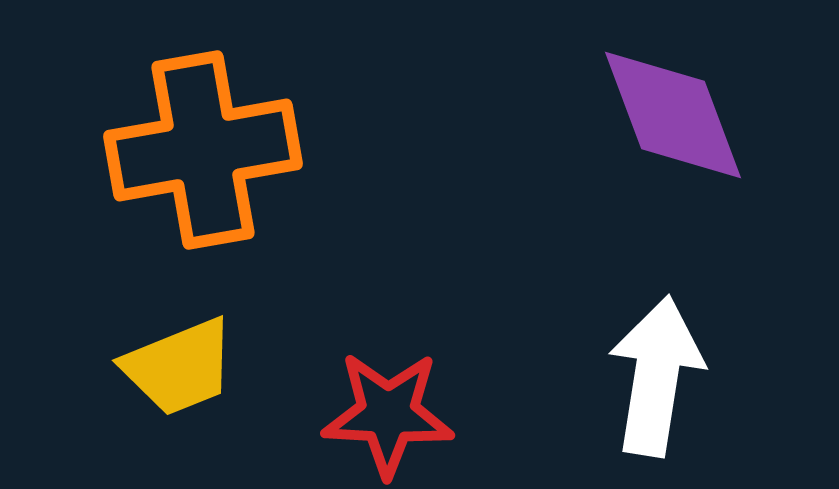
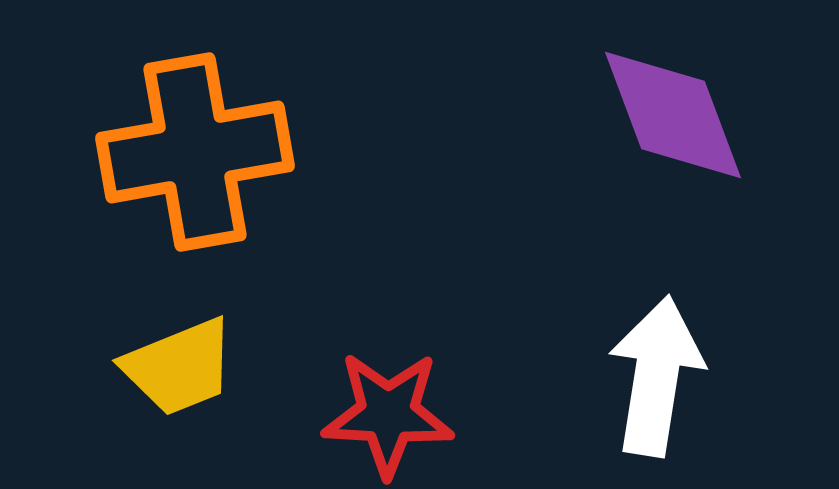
orange cross: moved 8 px left, 2 px down
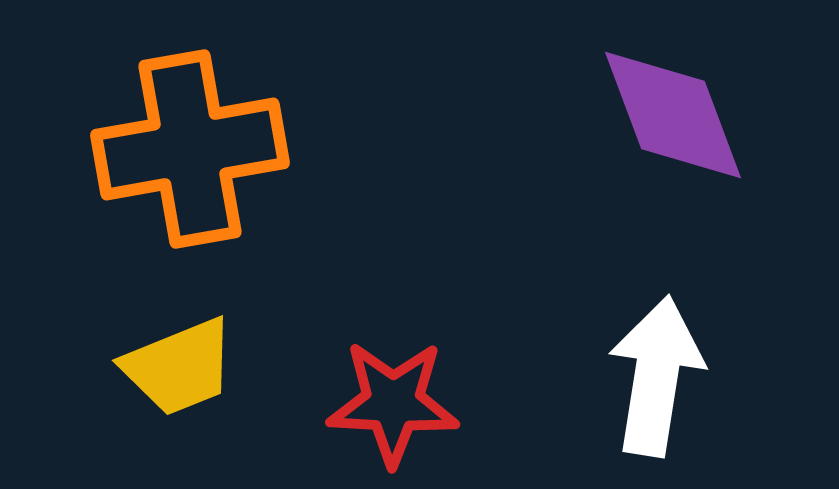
orange cross: moved 5 px left, 3 px up
red star: moved 5 px right, 11 px up
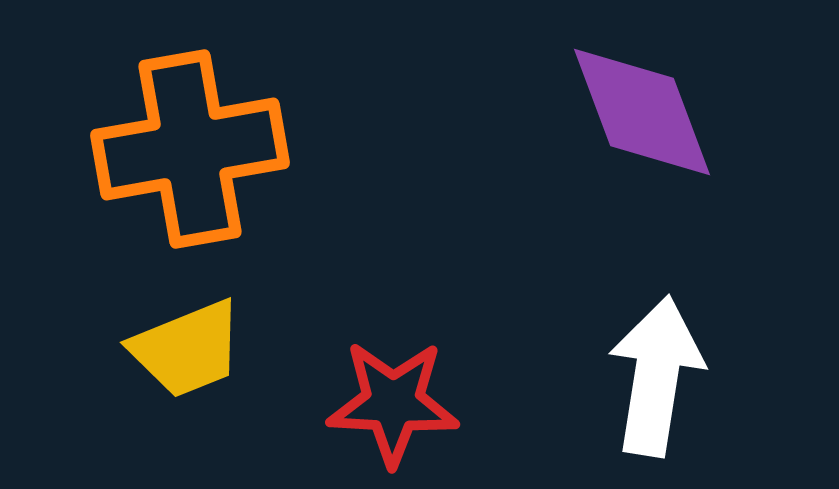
purple diamond: moved 31 px left, 3 px up
yellow trapezoid: moved 8 px right, 18 px up
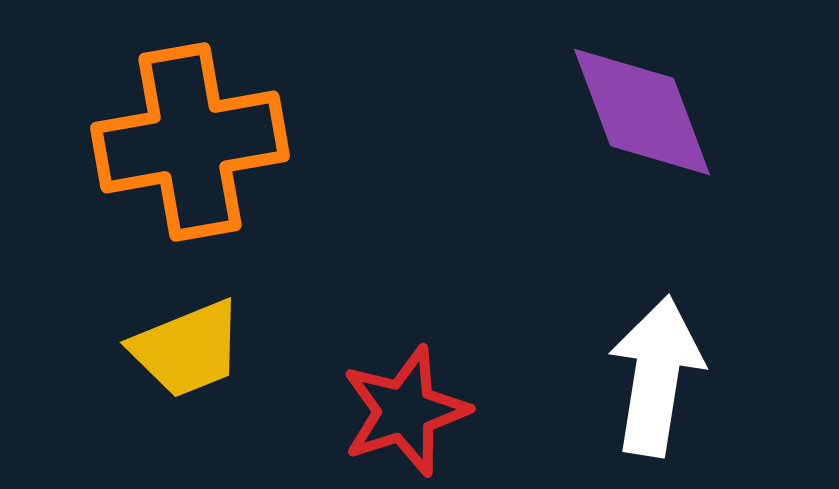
orange cross: moved 7 px up
red star: moved 12 px right, 8 px down; rotated 21 degrees counterclockwise
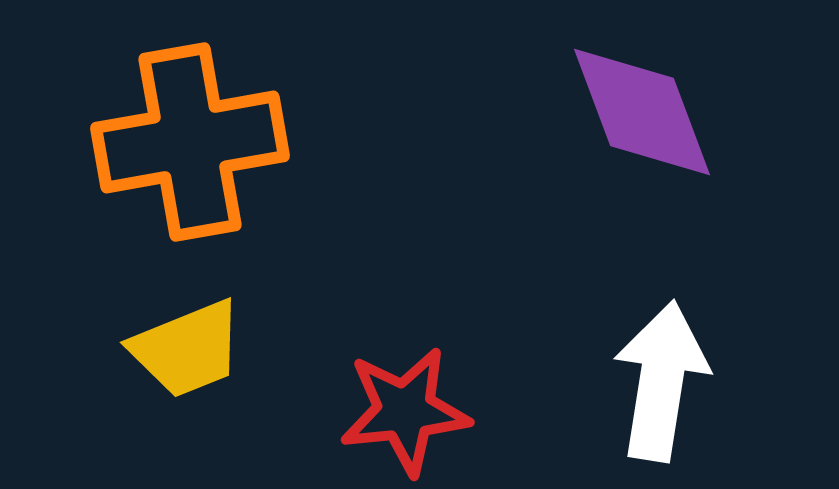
white arrow: moved 5 px right, 5 px down
red star: rotated 12 degrees clockwise
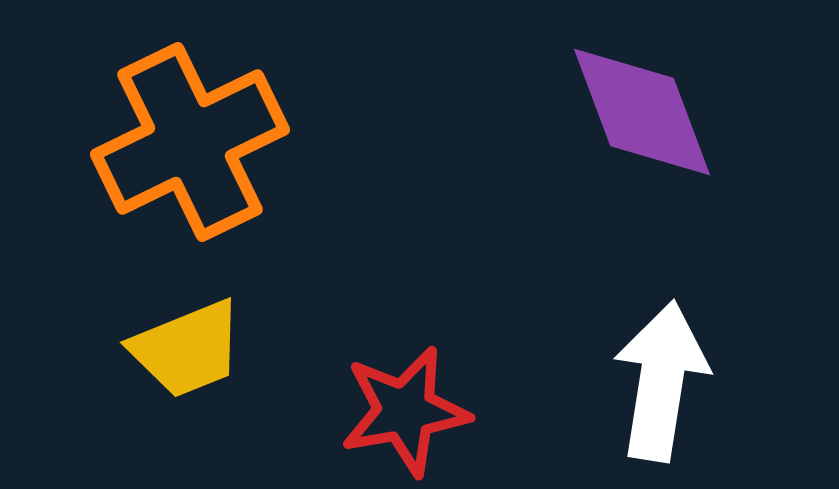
orange cross: rotated 16 degrees counterclockwise
red star: rotated 4 degrees counterclockwise
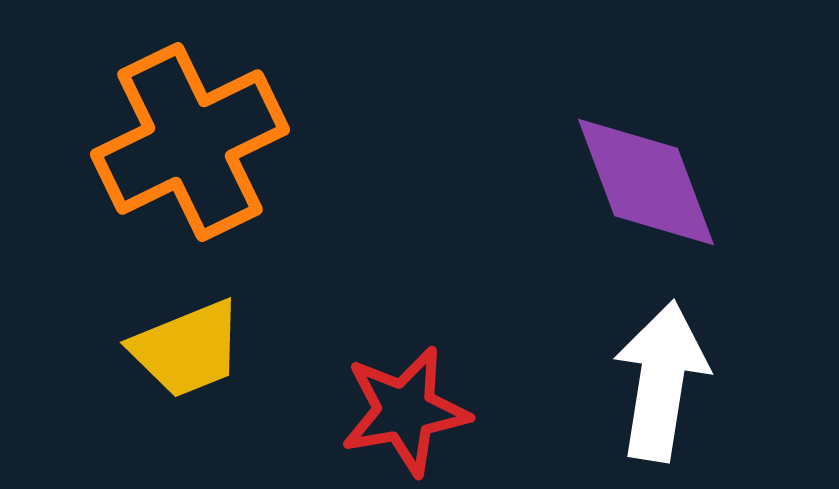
purple diamond: moved 4 px right, 70 px down
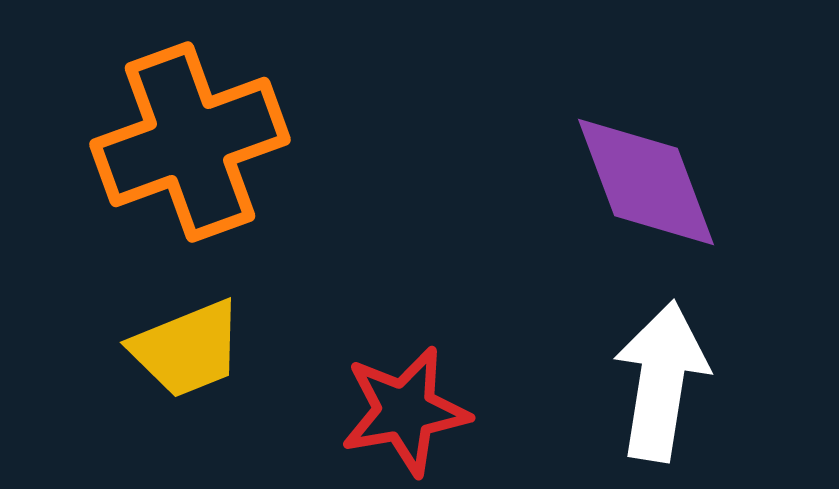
orange cross: rotated 6 degrees clockwise
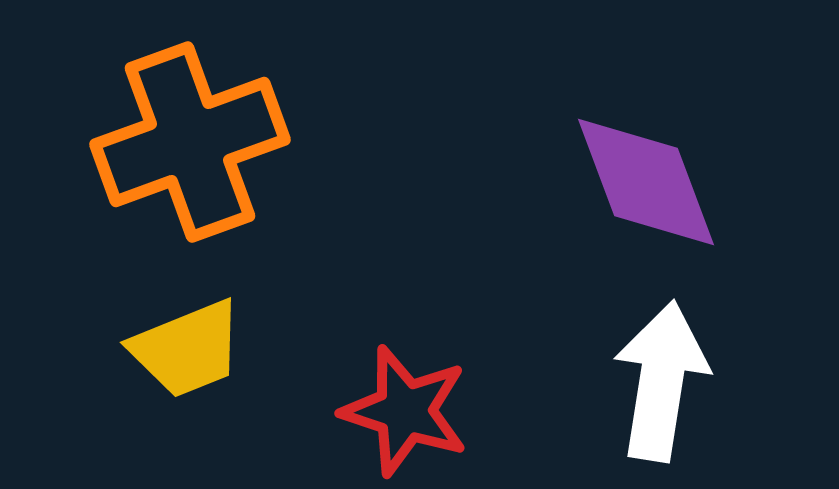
red star: rotated 28 degrees clockwise
